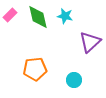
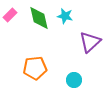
green diamond: moved 1 px right, 1 px down
orange pentagon: moved 1 px up
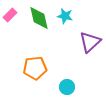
cyan circle: moved 7 px left, 7 px down
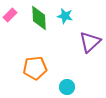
green diamond: rotated 10 degrees clockwise
